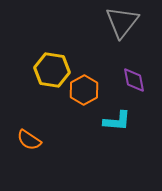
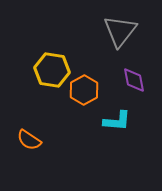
gray triangle: moved 2 px left, 9 px down
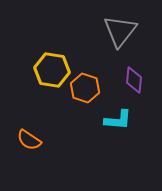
purple diamond: rotated 16 degrees clockwise
orange hexagon: moved 1 px right, 2 px up; rotated 12 degrees counterclockwise
cyan L-shape: moved 1 px right, 1 px up
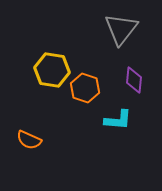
gray triangle: moved 1 px right, 2 px up
orange semicircle: rotated 10 degrees counterclockwise
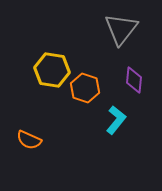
cyan L-shape: moved 2 px left; rotated 56 degrees counterclockwise
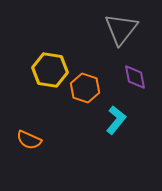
yellow hexagon: moved 2 px left
purple diamond: moved 1 px right, 3 px up; rotated 16 degrees counterclockwise
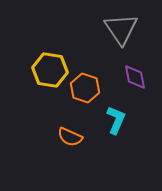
gray triangle: rotated 12 degrees counterclockwise
cyan L-shape: rotated 16 degrees counterclockwise
orange semicircle: moved 41 px right, 3 px up
